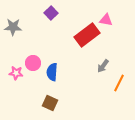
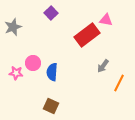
gray star: rotated 24 degrees counterclockwise
brown square: moved 1 px right, 3 px down
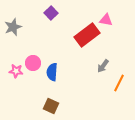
pink star: moved 2 px up
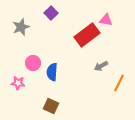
gray star: moved 8 px right
gray arrow: moved 2 px left; rotated 24 degrees clockwise
pink star: moved 2 px right, 12 px down
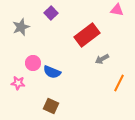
pink triangle: moved 11 px right, 10 px up
gray arrow: moved 1 px right, 7 px up
blue semicircle: rotated 72 degrees counterclockwise
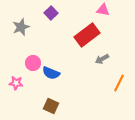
pink triangle: moved 14 px left
blue semicircle: moved 1 px left, 1 px down
pink star: moved 2 px left
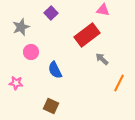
gray arrow: rotated 72 degrees clockwise
pink circle: moved 2 px left, 11 px up
blue semicircle: moved 4 px right, 3 px up; rotated 42 degrees clockwise
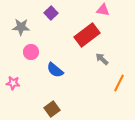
gray star: rotated 24 degrees clockwise
blue semicircle: rotated 24 degrees counterclockwise
pink star: moved 3 px left
brown square: moved 1 px right, 3 px down; rotated 28 degrees clockwise
